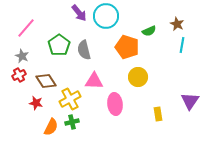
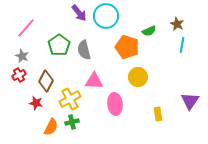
brown diamond: rotated 60 degrees clockwise
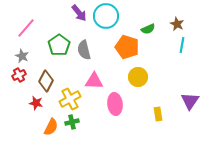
green semicircle: moved 1 px left, 2 px up
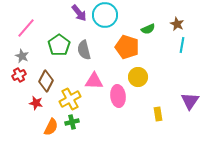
cyan circle: moved 1 px left, 1 px up
pink ellipse: moved 3 px right, 8 px up
